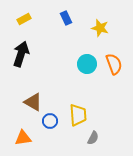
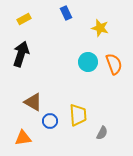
blue rectangle: moved 5 px up
cyan circle: moved 1 px right, 2 px up
gray semicircle: moved 9 px right, 5 px up
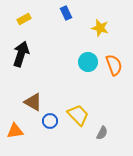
orange semicircle: moved 1 px down
yellow trapezoid: rotated 40 degrees counterclockwise
orange triangle: moved 8 px left, 7 px up
